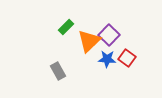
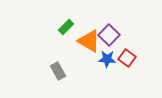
orange triangle: rotated 45 degrees counterclockwise
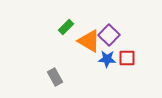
red square: rotated 36 degrees counterclockwise
gray rectangle: moved 3 px left, 6 px down
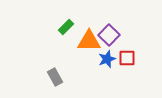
orange triangle: rotated 30 degrees counterclockwise
blue star: rotated 24 degrees counterclockwise
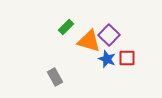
orange triangle: rotated 15 degrees clockwise
blue star: rotated 30 degrees counterclockwise
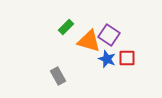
purple square: rotated 10 degrees counterclockwise
gray rectangle: moved 3 px right, 1 px up
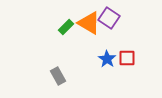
purple square: moved 17 px up
orange triangle: moved 18 px up; rotated 15 degrees clockwise
blue star: rotated 12 degrees clockwise
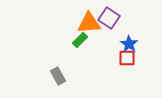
orange triangle: rotated 35 degrees counterclockwise
green rectangle: moved 14 px right, 13 px down
blue star: moved 22 px right, 15 px up
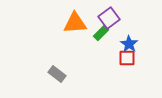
purple square: rotated 20 degrees clockwise
orange triangle: moved 14 px left
green rectangle: moved 21 px right, 7 px up
gray rectangle: moved 1 px left, 2 px up; rotated 24 degrees counterclockwise
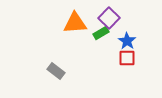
purple square: rotated 10 degrees counterclockwise
green rectangle: rotated 14 degrees clockwise
blue star: moved 2 px left, 3 px up
gray rectangle: moved 1 px left, 3 px up
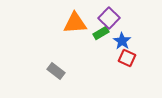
blue star: moved 5 px left
red square: rotated 24 degrees clockwise
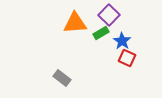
purple square: moved 3 px up
gray rectangle: moved 6 px right, 7 px down
